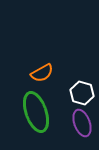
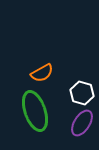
green ellipse: moved 1 px left, 1 px up
purple ellipse: rotated 52 degrees clockwise
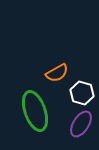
orange semicircle: moved 15 px right
purple ellipse: moved 1 px left, 1 px down
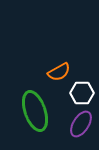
orange semicircle: moved 2 px right, 1 px up
white hexagon: rotated 15 degrees counterclockwise
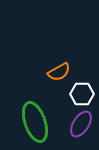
white hexagon: moved 1 px down
green ellipse: moved 11 px down
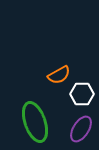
orange semicircle: moved 3 px down
purple ellipse: moved 5 px down
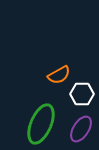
green ellipse: moved 6 px right, 2 px down; rotated 42 degrees clockwise
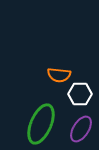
orange semicircle: rotated 35 degrees clockwise
white hexagon: moved 2 px left
